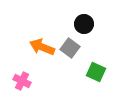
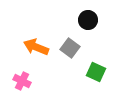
black circle: moved 4 px right, 4 px up
orange arrow: moved 6 px left
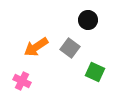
orange arrow: rotated 55 degrees counterclockwise
green square: moved 1 px left
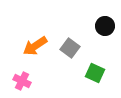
black circle: moved 17 px right, 6 px down
orange arrow: moved 1 px left, 1 px up
green square: moved 1 px down
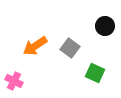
pink cross: moved 8 px left
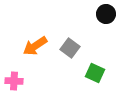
black circle: moved 1 px right, 12 px up
pink cross: rotated 24 degrees counterclockwise
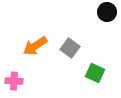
black circle: moved 1 px right, 2 px up
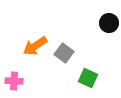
black circle: moved 2 px right, 11 px down
gray square: moved 6 px left, 5 px down
green square: moved 7 px left, 5 px down
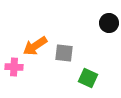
gray square: rotated 30 degrees counterclockwise
pink cross: moved 14 px up
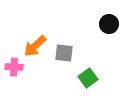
black circle: moved 1 px down
orange arrow: rotated 10 degrees counterclockwise
green square: rotated 30 degrees clockwise
